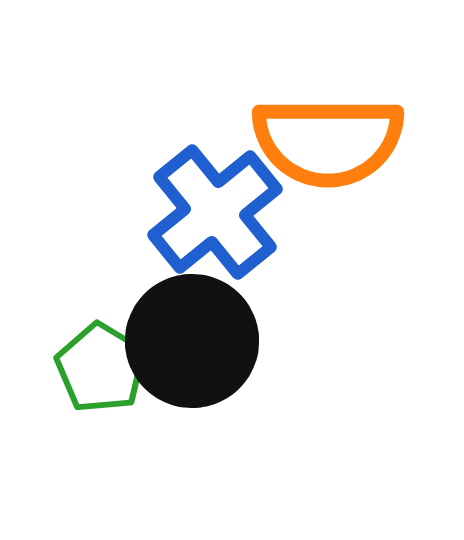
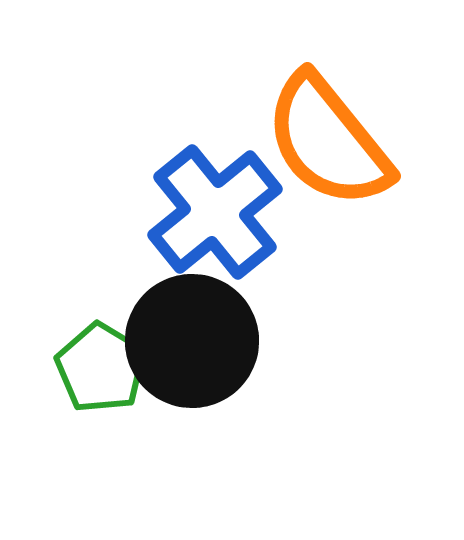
orange semicircle: rotated 51 degrees clockwise
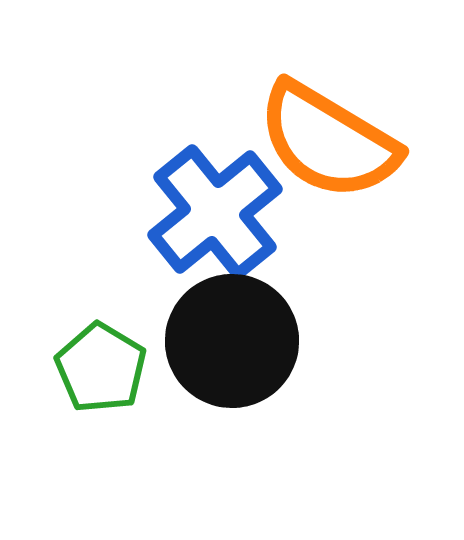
orange semicircle: rotated 20 degrees counterclockwise
black circle: moved 40 px right
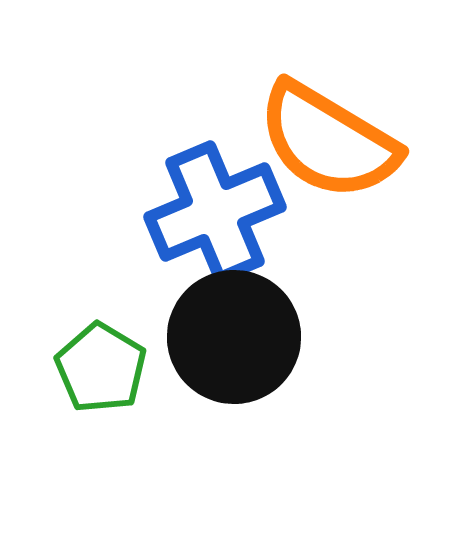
blue cross: rotated 16 degrees clockwise
black circle: moved 2 px right, 4 px up
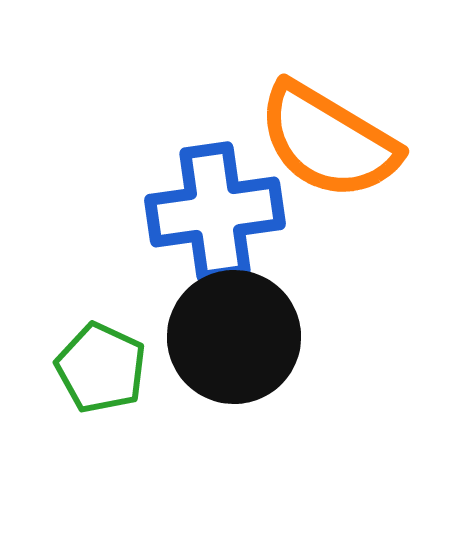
blue cross: rotated 15 degrees clockwise
green pentagon: rotated 6 degrees counterclockwise
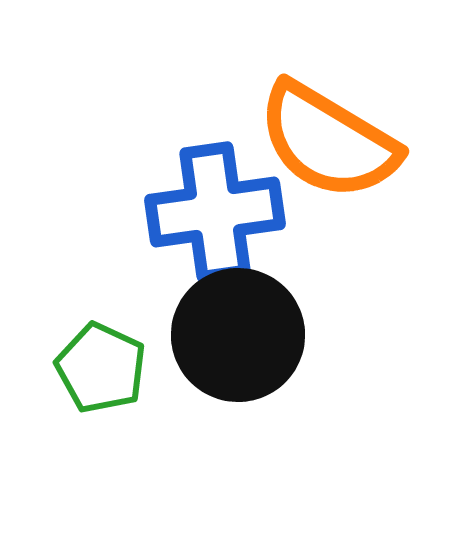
black circle: moved 4 px right, 2 px up
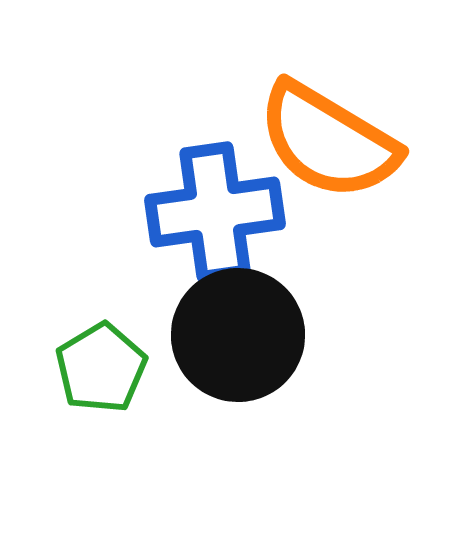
green pentagon: rotated 16 degrees clockwise
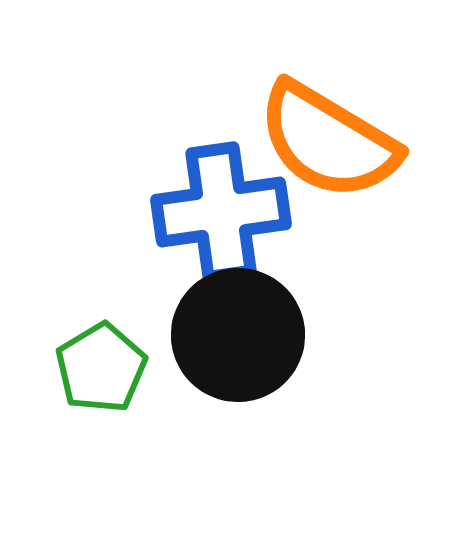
blue cross: moved 6 px right
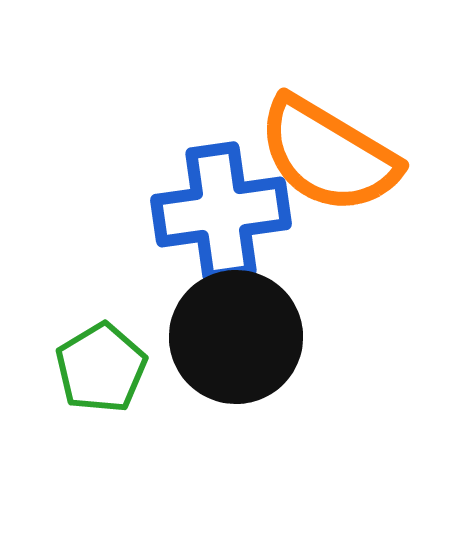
orange semicircle: moved 14 px down
black circle: moved 2 px left, 2 px down
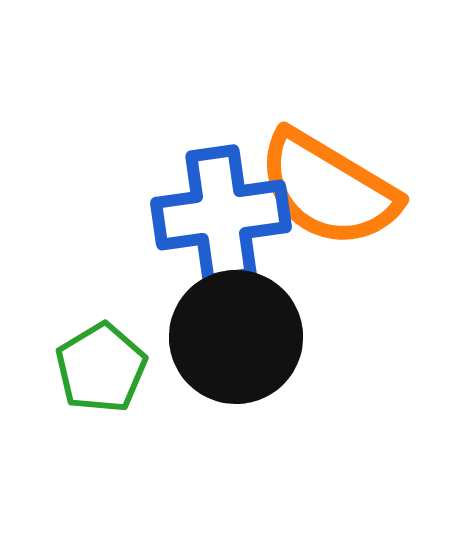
orange semicircle: moved 34 px down
blue cross: moved 3 px down
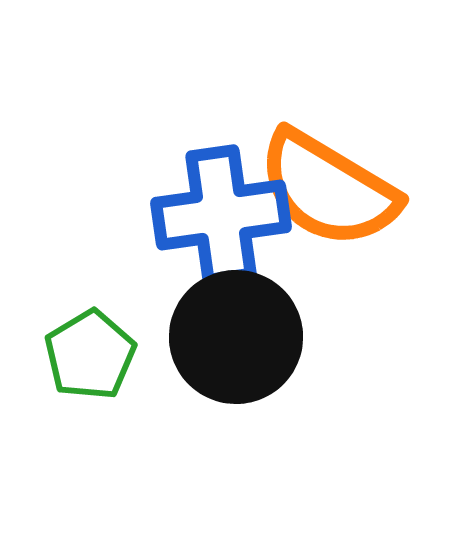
green pentagon: moved 11 px left, 13 px up
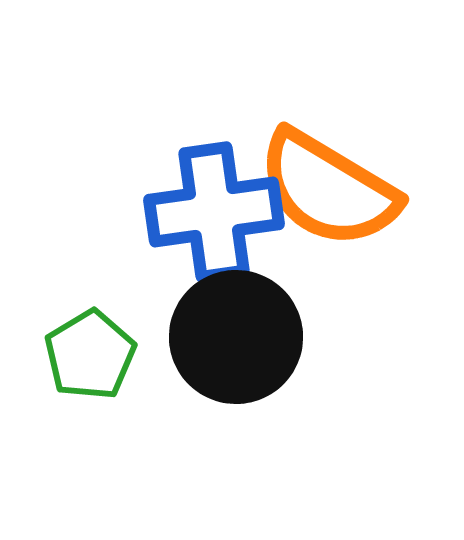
blue cross: moved 7 px left, 3 px up
